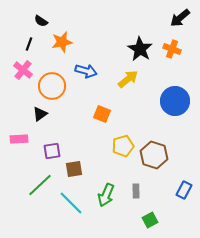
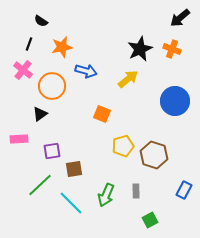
orange star: moved 5 px down
black star: rotated 15 degrees clockwise
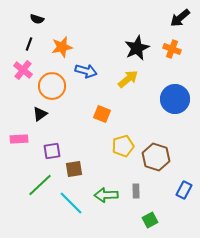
black semicircle: moved 4 px left, 2 px up; rotated 16 degrees counterclockwise
black star: moved 3 px left, 1 px up
blue circle: moved 2 px up
brown hexagon: moved 2 px right, 2 px down
green arrow: rotated 65 degrees clockwise
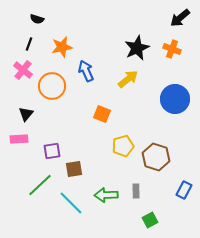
blue arrow: rotated 130 degrees counterclockwise
black triangle: moved 14 px left; rotated 14 degrees counterclockwise
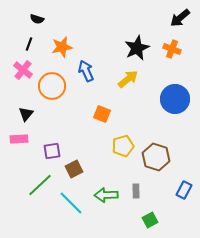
brown square: rotated 18 degrees counterclockwise
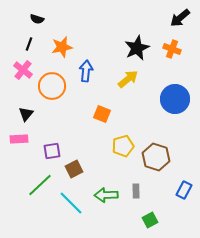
blue arrow: rotated 30 degrees clockwise
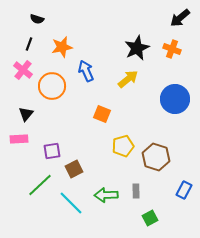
blue arrow: rotated 30 degrees counterclockwise
green square: moved 2 px up
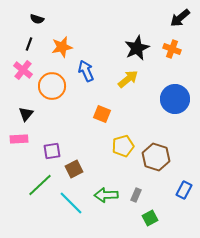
gray rectangle: moved 4 px down; rotated 24 degrees clockwise
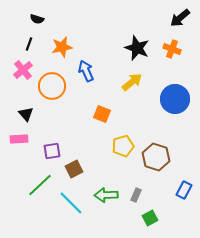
black star: rotated 25 degrees counterclockwise
pink cross: rotated 12 degrees clockwise
yellow arrow: moved 4 px right, 3 px down
black triangle: rotated 21 degrees counterclockwise
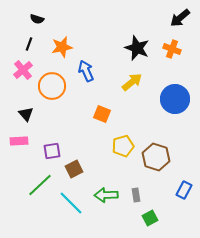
pink rectangle: moved 2 px down
gray rectangle: rotated 32 degrees counterclockwise
